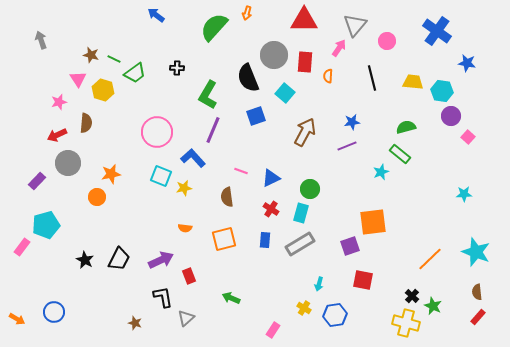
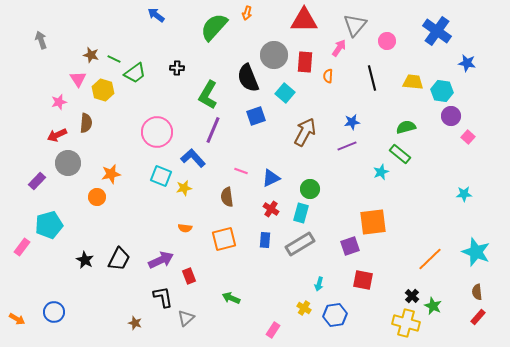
cyan pentagon at (46, 225): moved 3 px right
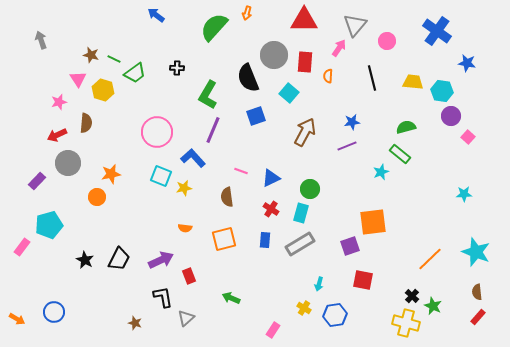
cyan square at (285, 93): moved 4 px right
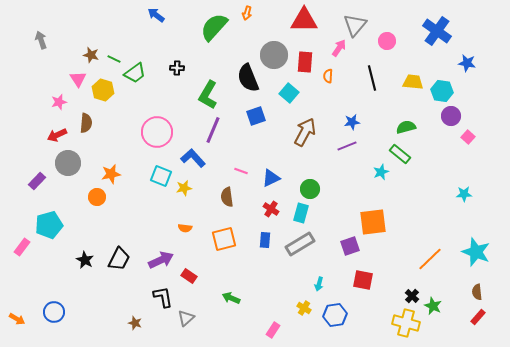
red rectangle at (189, 276): rotated 35 degrees counterclockwise
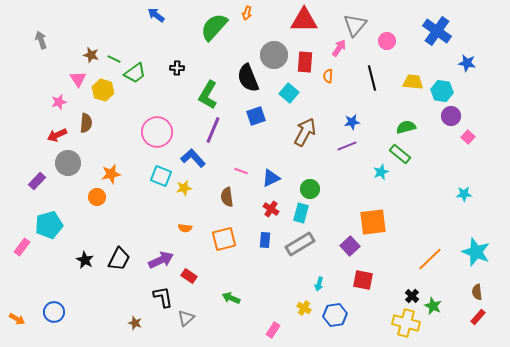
purple square at (350, 246): rotated 24 degrees counterclockwise
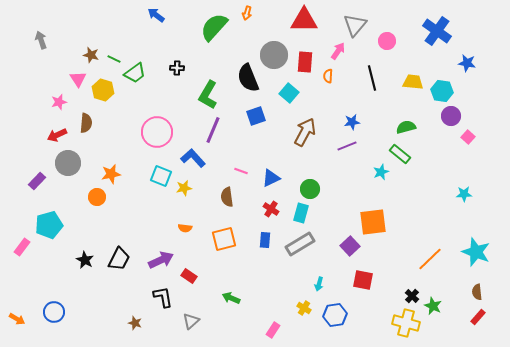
pink arrow at (339, 48): moved 1 px left, 3 px down
gray triangle at (186, 318): moved 5 px right, 3 px down
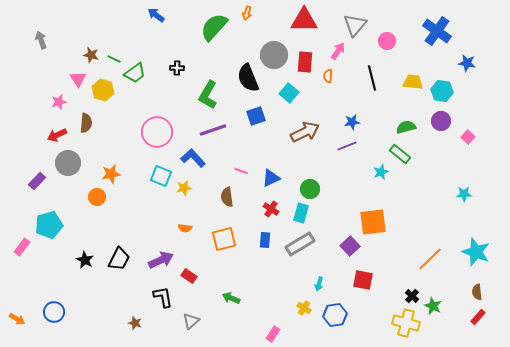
purple circle at (451, 116): moved 10 px left, 5 px down
purple line at (213, 130): rotated 48 degrees clockwise
brown arrow at (305, 132): rotated 36 degrees clockwise
pink rectangle at (273, 330): moved 4 px down
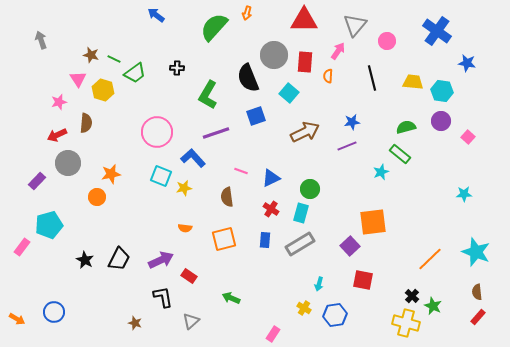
purple line at (213, 130): moved 3 px right, 3 px down
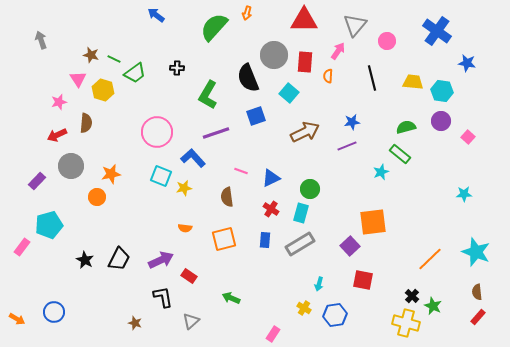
gray circle at (68, 163): moved 3 px right, 3 px down
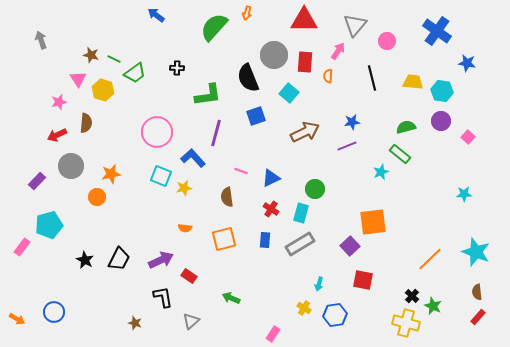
green L-shape at (208, 95): rotated 128 degrees counterclockwise
purple line at (216, 133): rotated 56 degrees counterclockwise
green circle at (310, 189): moved 5 px right
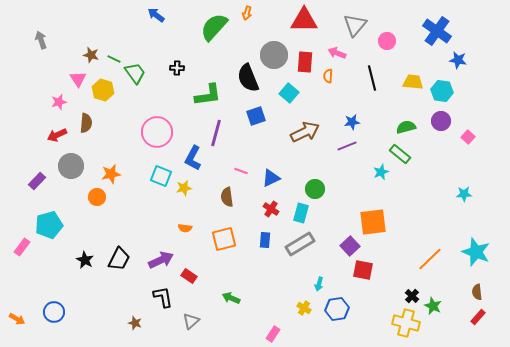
pink arrow at (338, 51): moved 1 px left, 2 px down; rotated 102 degrees counterclockwise
blue star at (467, 63): moved 9 px left, 3 px up
green trapezoid at (135, 73): rotated 90 degrees counterclockwise
blue L-shape at (193, 158): rotated 110 degrees counterclockwise
red square at (363, 280): moved 10 px up
blue hexagon at (335, 315): moved 2 px right, 6 px up
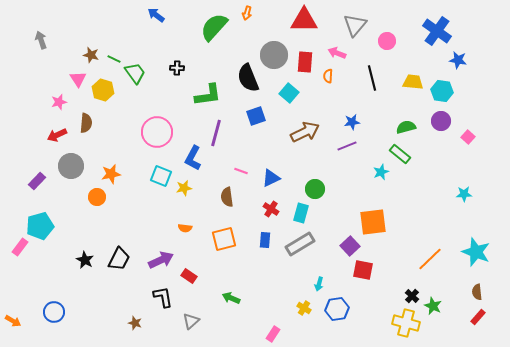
cyan pentagon at (49, 225): moved 9 px left, 1 px down
pink rectangle at (22, 247): moved 2 px left
orange arrow at (17, 319): moved 4 px left, 2 px down
